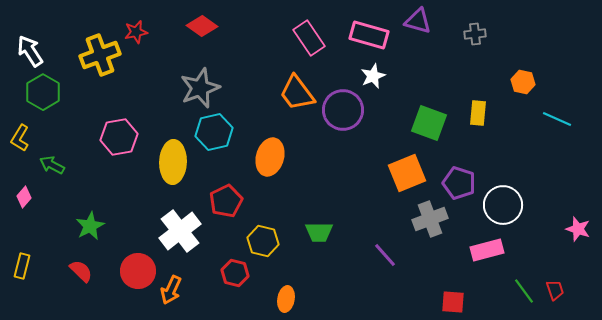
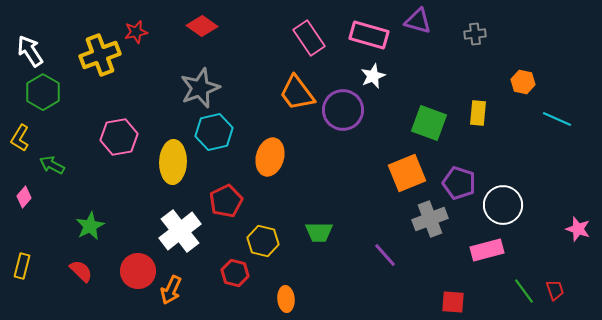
orange ellipse at (286, 299): rotated 15 degrees counterclockwise
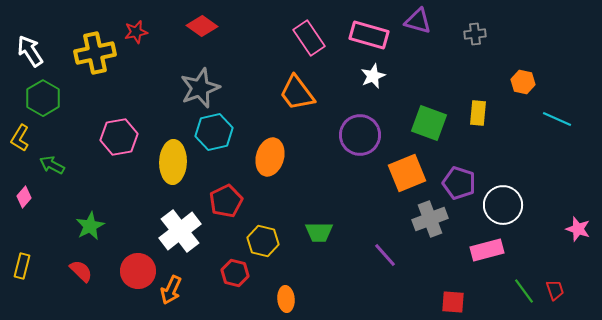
yellow cross at (100, 55): moved 5 px left, 2 px up; rotated 9 degrees clockwise
green hexagon at (43, 92): moved 6 px down
purple circle at (343, 110): moved 17 px right, 25 px down
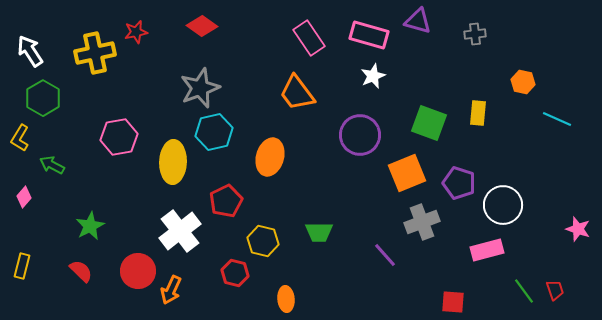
gray cross at (430, 219): moved 8 px left, 3 px down
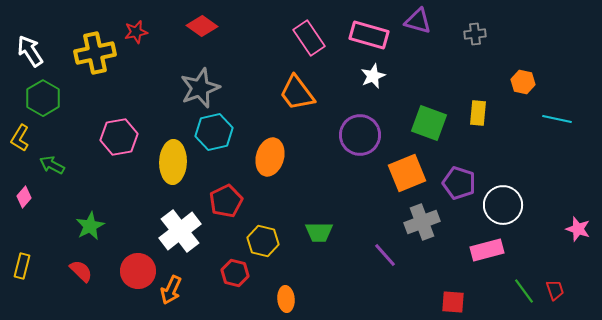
cyan line at (557, 119): rotated 12 degrees counterclockwise
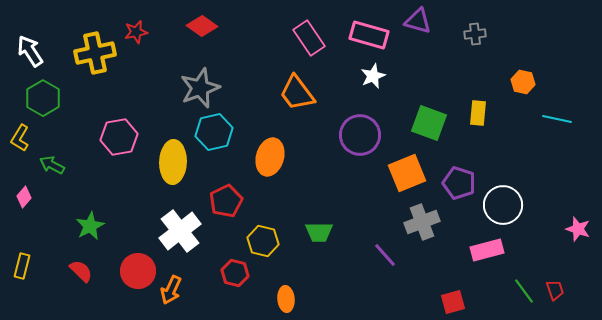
red square at (453, 302): rotated 20 degrees counterclockwise
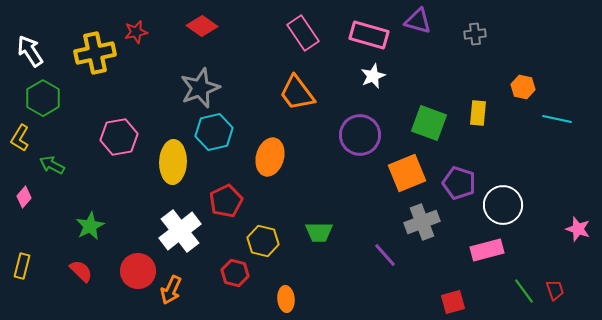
pink rectangle at (309, 38): moved 6 px left, 5 px up
orange hexagon at (523, 82): moved 5 px down
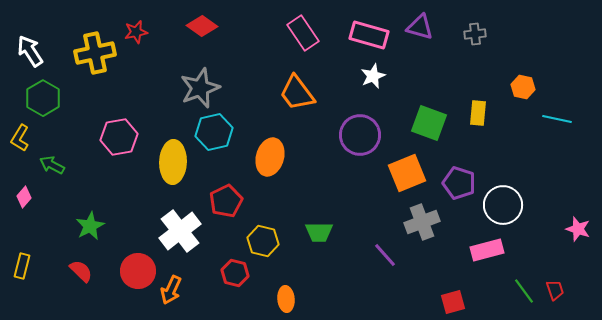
purple triangle at (418, 21): moved 2 px right, 6 px down
